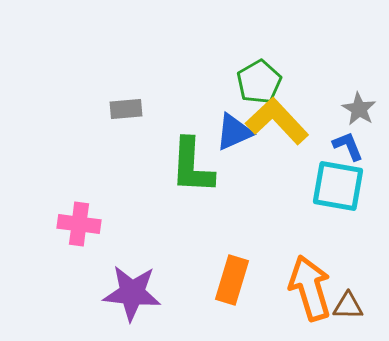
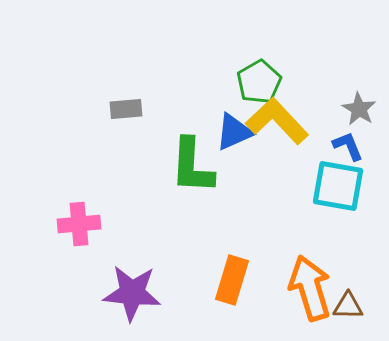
pink cross: rotated 12 degrees counterclockwise
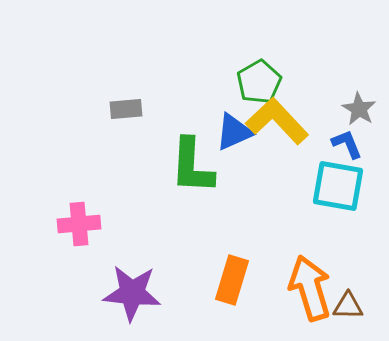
blue L-shape: moved 1 px left, 2 px up
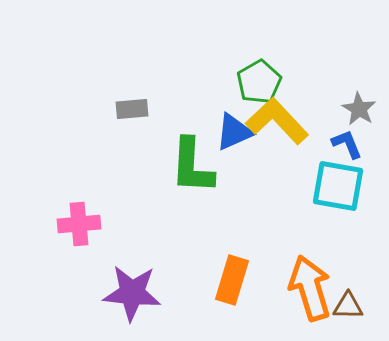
gray rectangle: moved 6 px right
